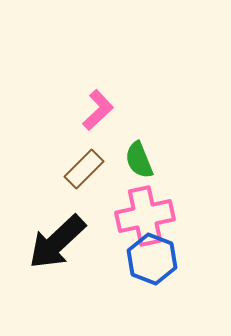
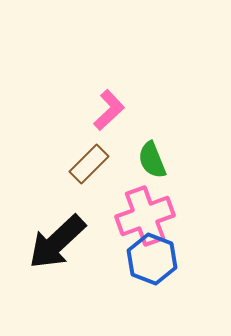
pink L-shape: moved 11 px right
green semicircle: moved 13 px right
brown rectangle: moved 5 px right, 5 px up
pink cross: rotated 8 degrees counterclockwise
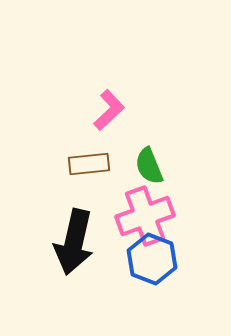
green semicircle: moved 3 px left, 6 px down
brown rectangle: rotated 39 degrees clockwise
black arrow: moved 17 px right; rotated 34 degrees counterclockwise
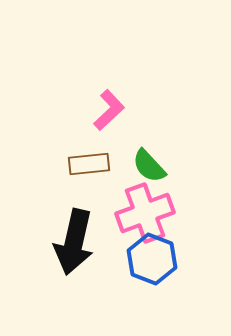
green semicircle: rotated 21 degrees counterclockwise
pink cross: moved 3 px up
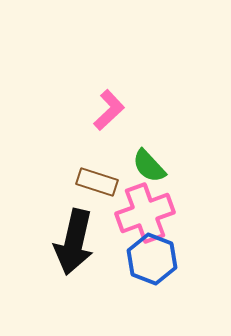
brown rectangle: moved 8 px right, 18 px down; rotated 24 degrees clockwise
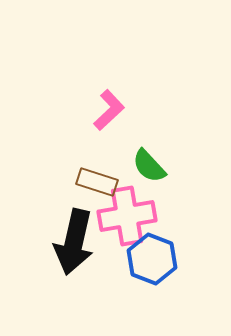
pink cross: moved 18 px left, 3 px down; rotated 10 degrees clockwise
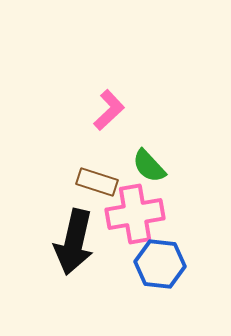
pink cross: moved 8 px right, 2 px up
blue hexagon: moved 8 px right, 5 px down; rotated 15 degrees counterclockwise
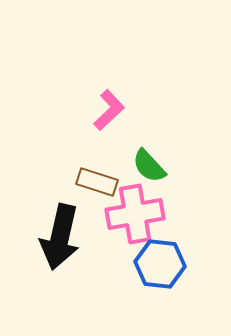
black arrow: moved 14 px left, 5 px up
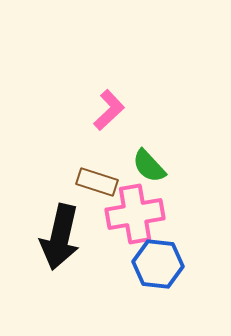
blue hexagon: moved 2 px left
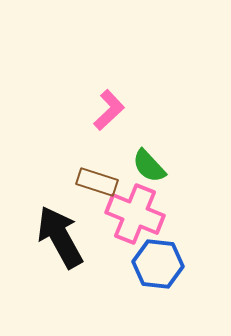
pink cross: rotated 32 degrees clockwise
black arrow: rotated 138 degrees clockwise
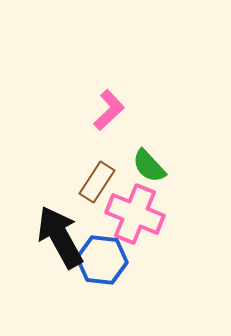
brown rectangle: rotated 75 degrees counterclockwise
blue hexagon: moved 56 px left, 4 px up
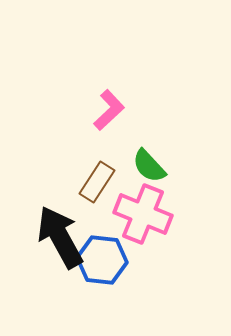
pink cross: moved 8 px right
